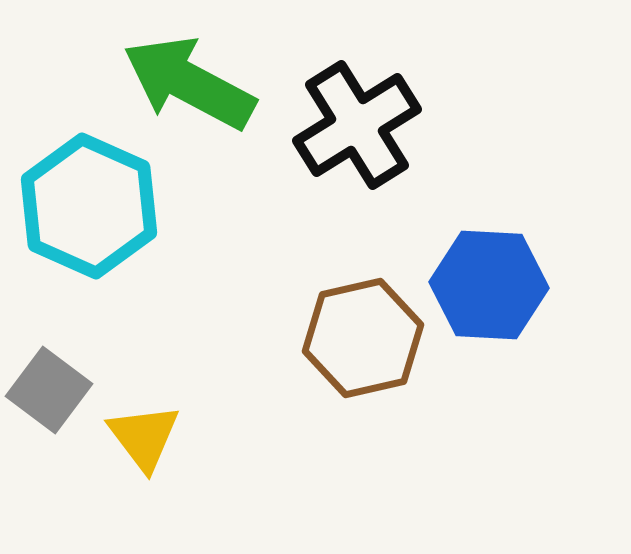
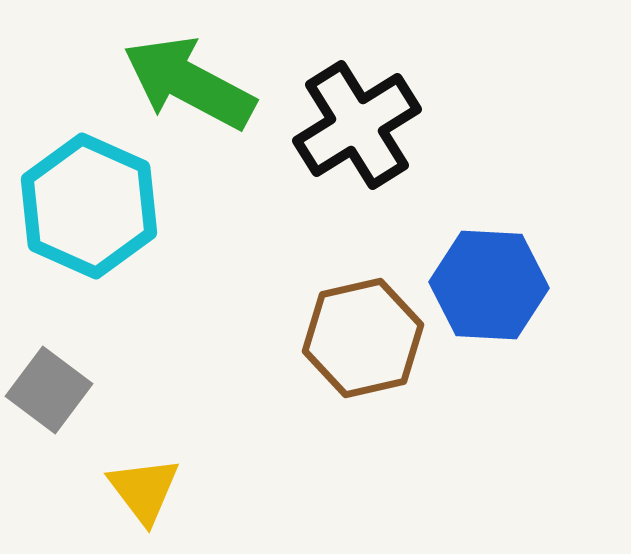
yellow triangle: moved 53 px down
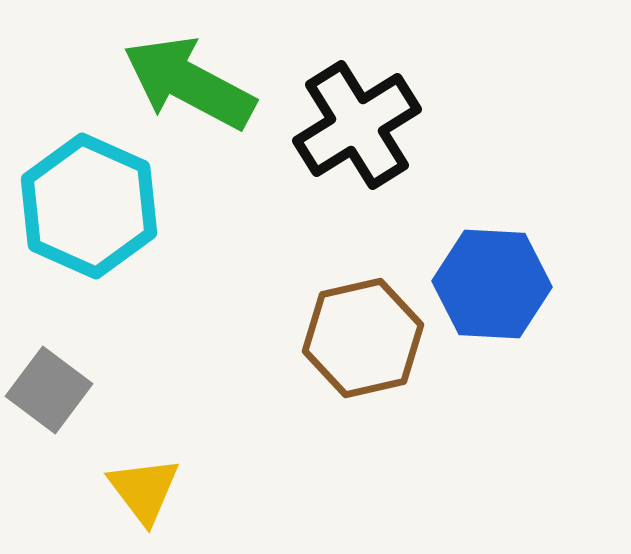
blue hexagon: moved 3 px right, 1 px up
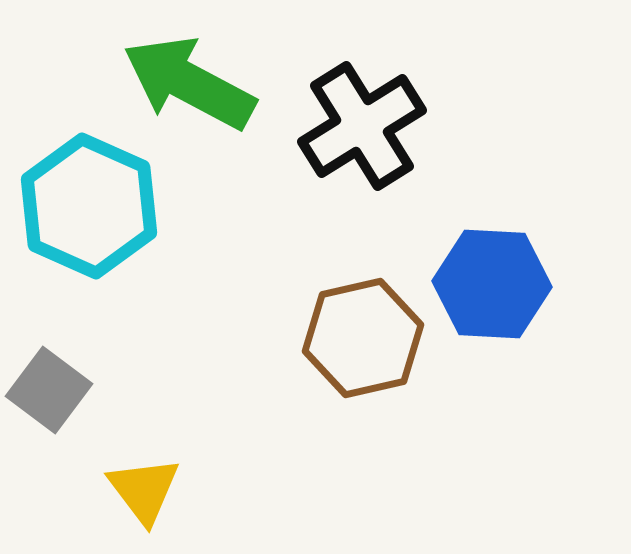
black cross: moved 5 px right, 1 px down
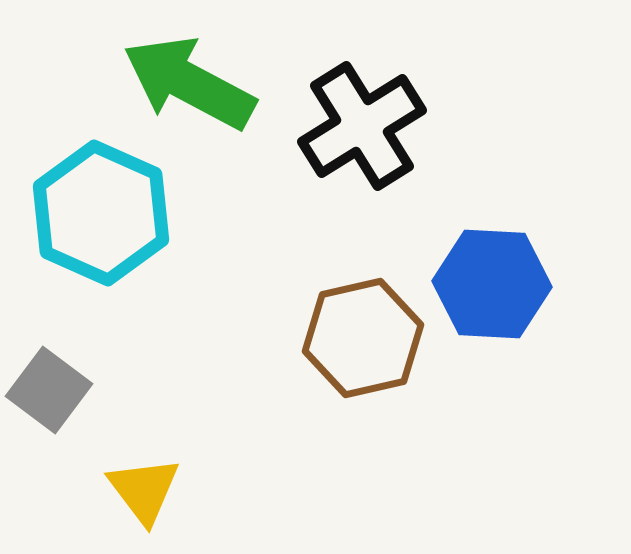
cyan hexagon: moved 12 px right, 7 px down
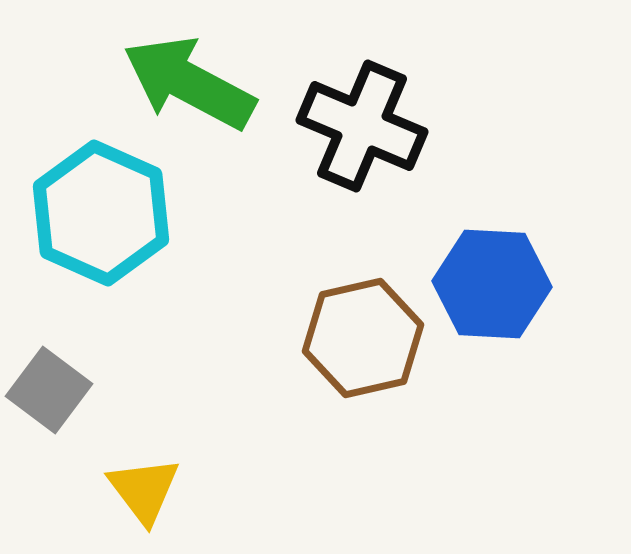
black cross: rotated 35 degrees counterclockwise
